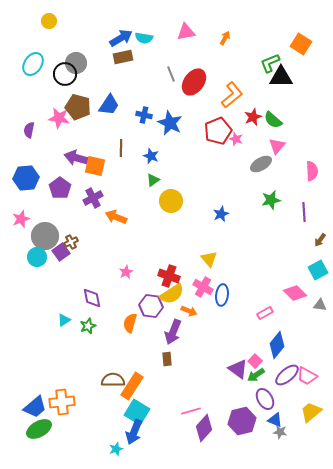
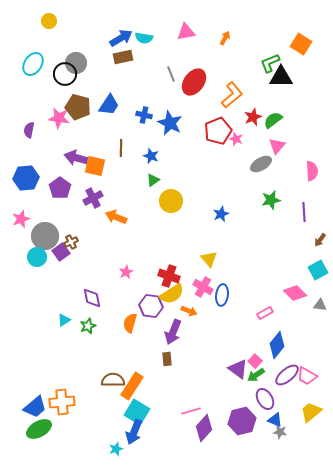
green semicircle at (273, 120): rotated 102 degrees clockwise
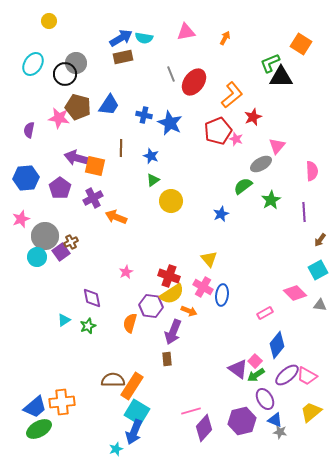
green semicircle at (273, 120): moved 30 px left, 66 px down
green star at (271, 200): rotated 18 degrees counterclockwise
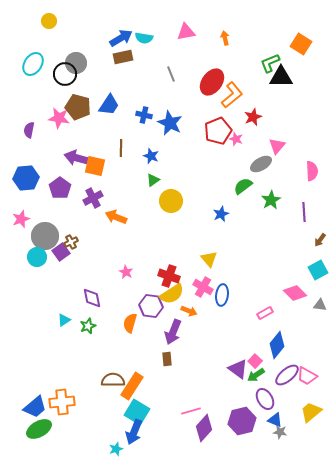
orange arrow at (225, 38): rotated 40 degrees counterclockwise
red ellipse at (194, 82): moved 18 px right
pink star at (126, 272): rotated 16 degrees counterclockwise
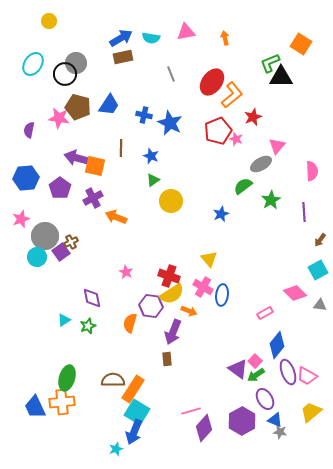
cyan semicircle at (144, 38): moved 7 px right
purple ellipse at (287, 375): moved 1 px right, 3 px up; rotated 70 degrees counterclockwise
orange rectangle at (132, 386): moved 1 px right, 3 px down
blue trapezoid at (35, 407): rotated 105 degrees clockwise
purple hexagon at (242, 421): rotated 16 degrees counterclockwise
green ellipse at (39, 429): moved 28 px right, 51 px up; rotated 45 degrees counterclockwise
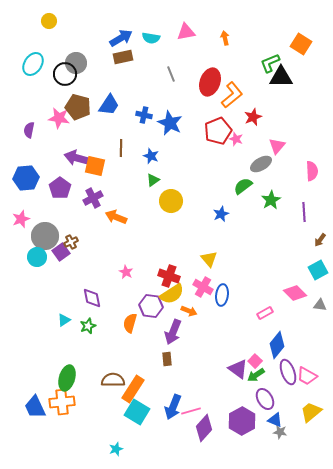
red ellipse at (212, 82): moved 2 px left; rotated 16 degrees counterclockwise
blue arrow at (134, 432): moved 39 px right, 25 px up
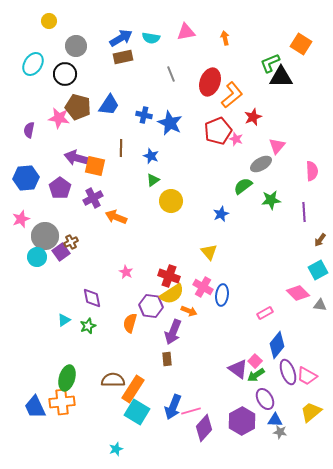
gray circle at (76, 63): moved 17 px up
green star at (271, 200): rotated 24 degrees clockwise
yellow triangle at (209, 259): moved 7 px up
pink diamond at (295, 293): moved 3 px right
blue triangle at (275, 420): rotated 21 degrees counterclockwise
